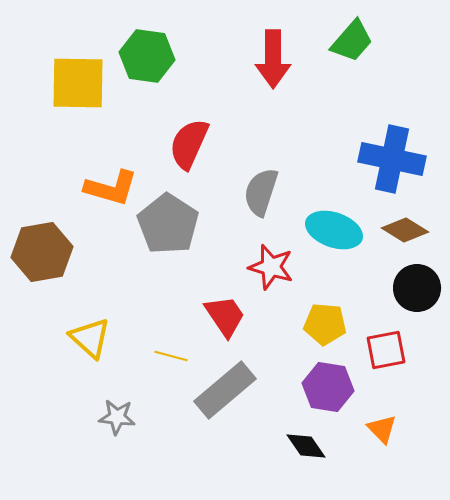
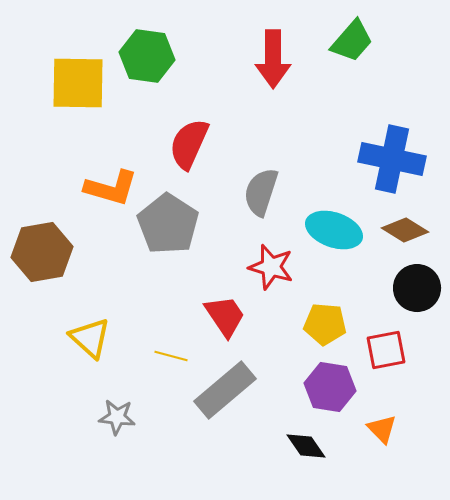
purple hexagon: moved 2 px right
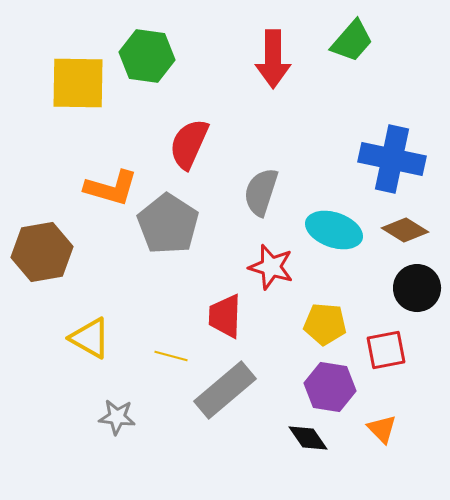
red trapezoid: rotated 144 degrees counterclockwise
yellow triangle: rotated 12 degrees counterclockwise
black diamond: moved 2 px right, 8 px up
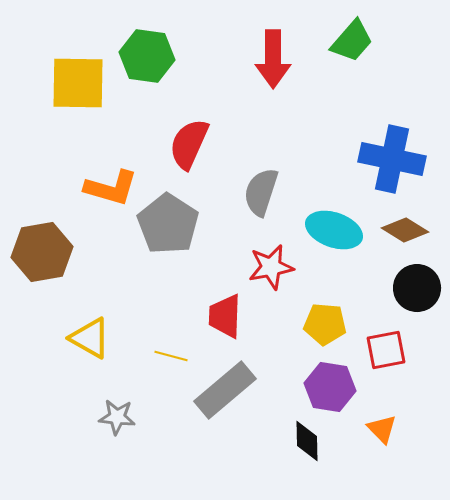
red star: rotated 27 degrees counterclockwise
black diamond: moved 1 px left, 3 px down; rotated 33 degrees clockwise
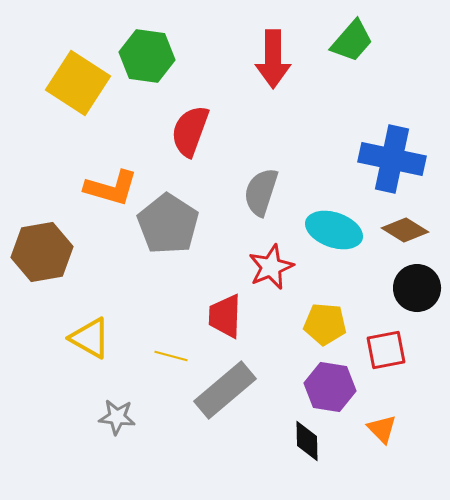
yellow square: rotated 32 degrees clockwise
red semicircle: moved 1 px right, 13 px up; rotated 4 degrees counterclockwise
red star: rotated 12 degrees counterclockwise
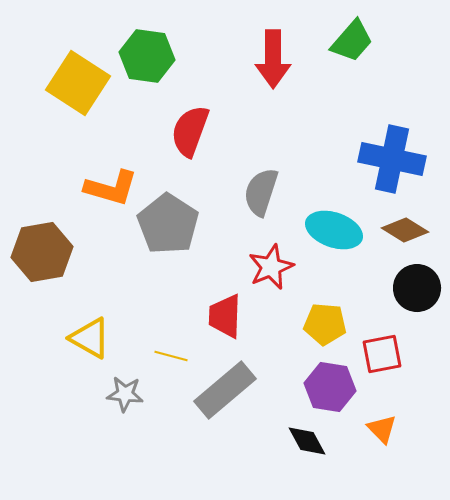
red square: moved 4 px left, 4 px down
gray star: moved 8 px right, 23 px up
black diamond: rotated 27 degrees counterclockwise
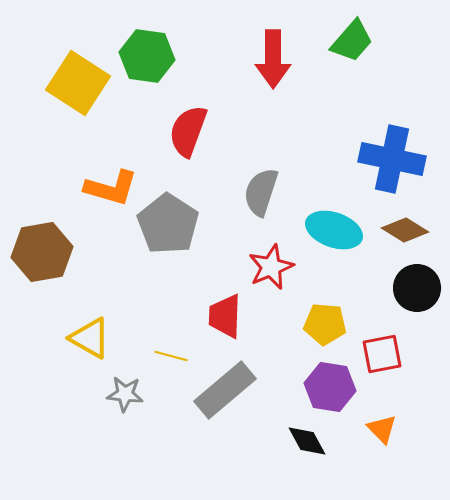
red semicircle: moved 2 px left
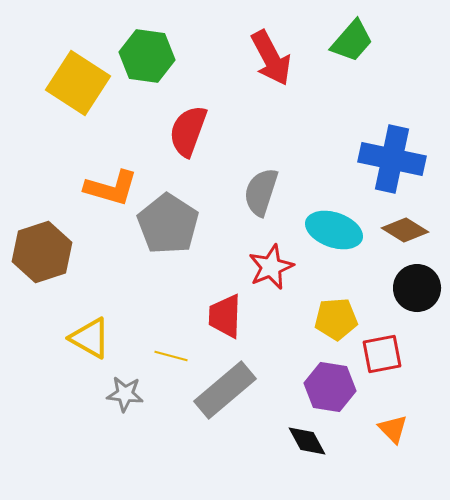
red arrow: moved 2 px left, 1 px up; rotated 28 degrees counterclockwise
brown hexagon: rotated 8 degrees counterclockwise
yellow pentagon: moved 11 px right, 5 px up; rotated 9 degrees counterclockwise
orange triangle: moved 11 px right
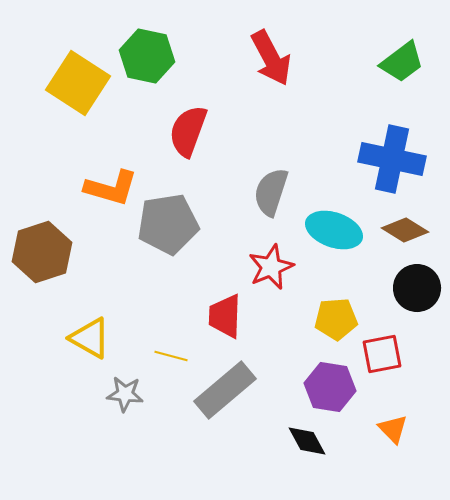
green trapezoid: moved 50 px right, 21 px down; rotated 12 degrees clockwise
green hexagon: rotated 4 degrees clockwise
gray semicircle: moved 10 px right
gray pentagon: rotated 30 degrees clockwise
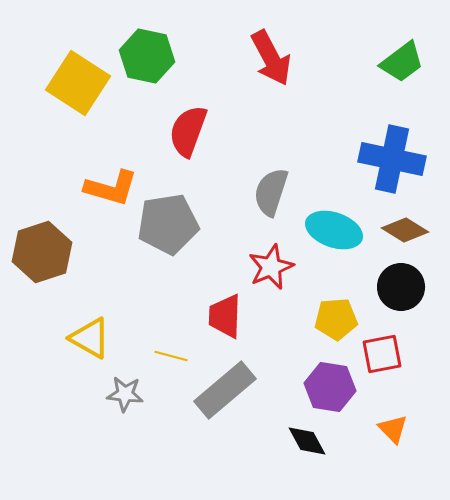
black circle: moved 16 px left, 1 px up
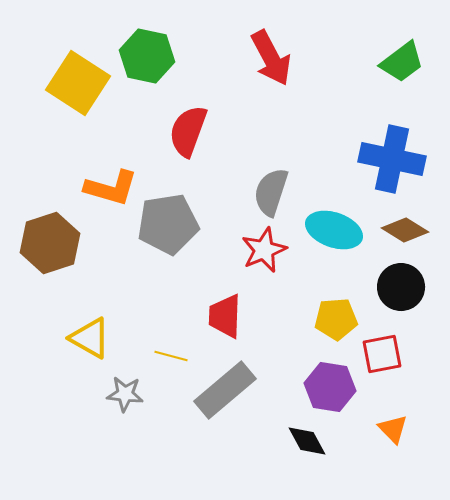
brown hexagon: moved 8 px right, 9 px up
red star: moved 7 px left, 17 px up
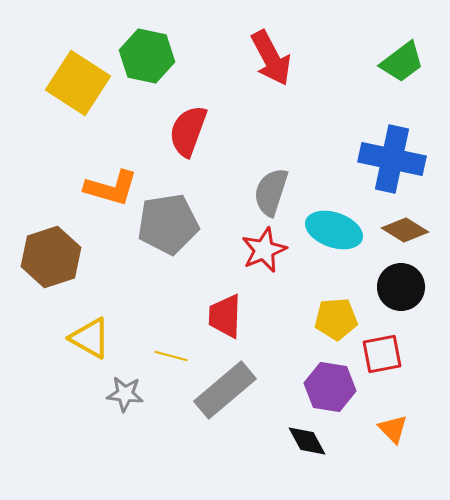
brown hexagon: moved 1 px right, 14 px down
